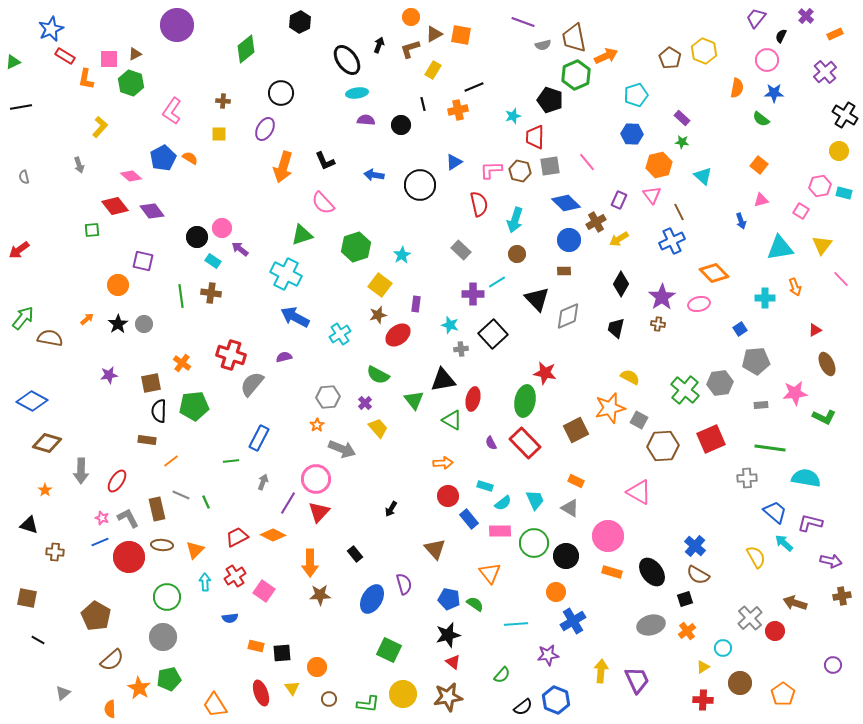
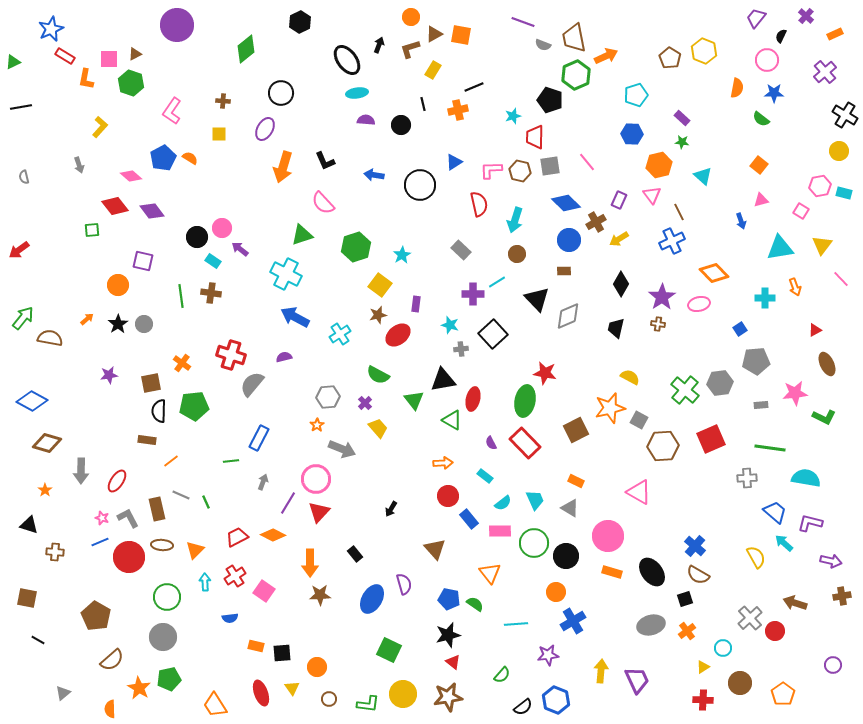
gray semicircle at (543, 45): rotated 35 degrees clockwise
cyan rectangle at (485, 486): moved 10 px up; rotated 21 degrees clockwise
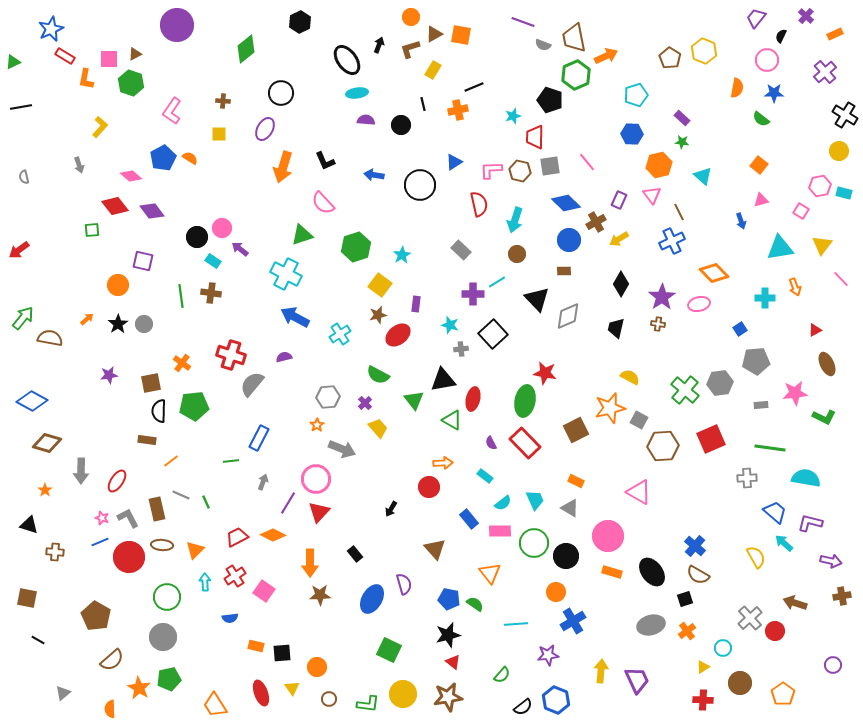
red circle at (448, 496): moved 19 px left, 9 px up
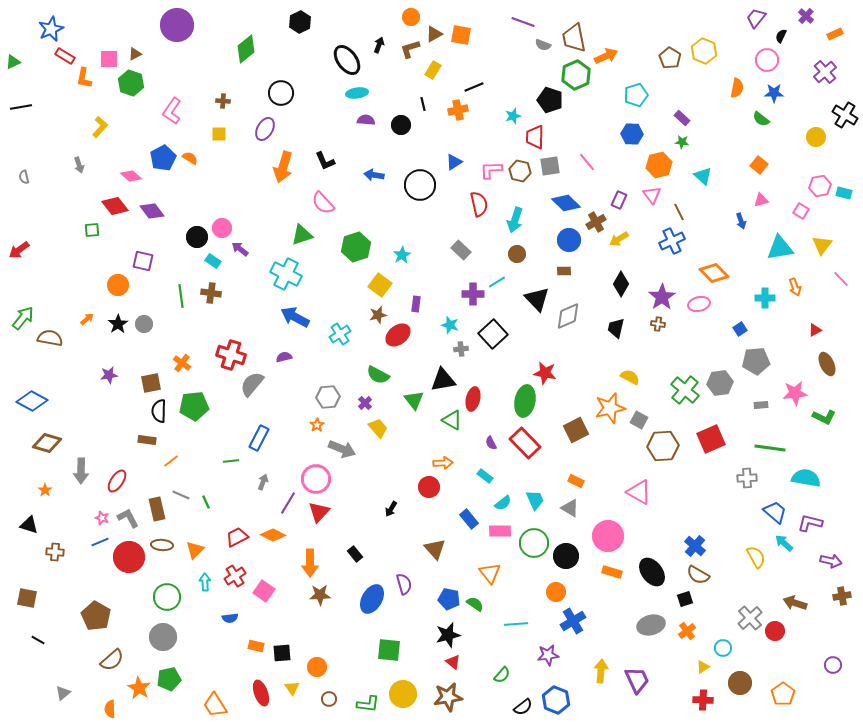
orange L-shape at (86, 79): moved 2 px left, 1 px up
yellow circle at (839, 151): moved 23 px left, 14 px up
green square at (389, 650): rotated 20 degrees counterclockwise
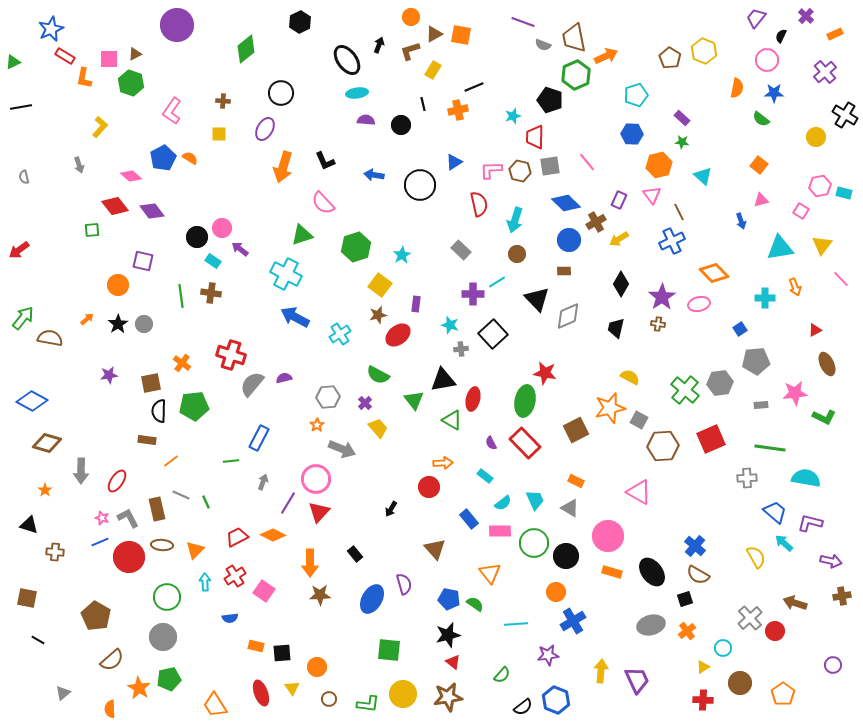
brown L-shape at (410, 49): moved 2 px down
purple semicircle at (284, 357): moved 21 px down
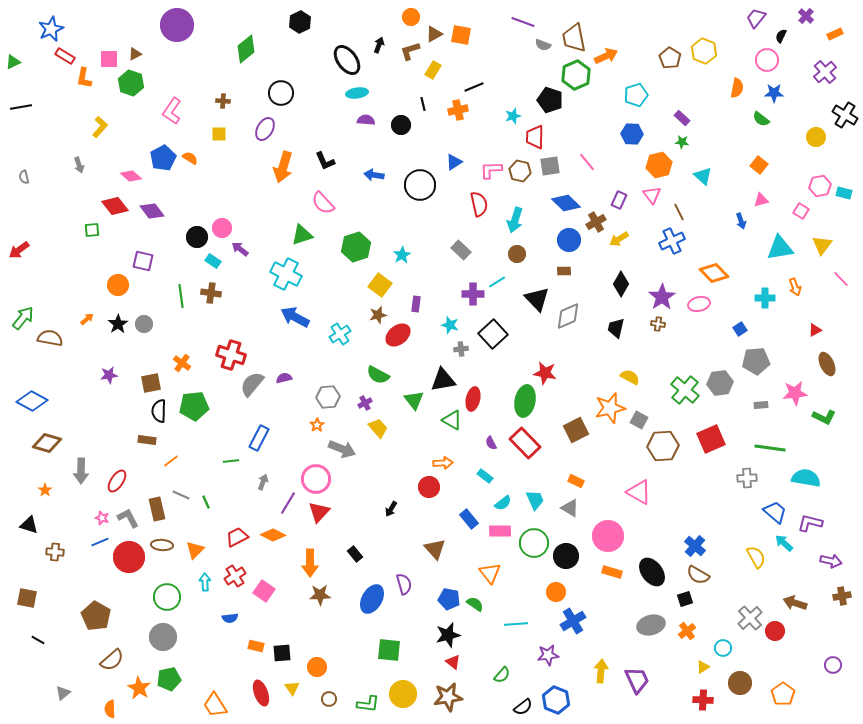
purple cross at (365, 403): rotated 16 degrees clockwise
